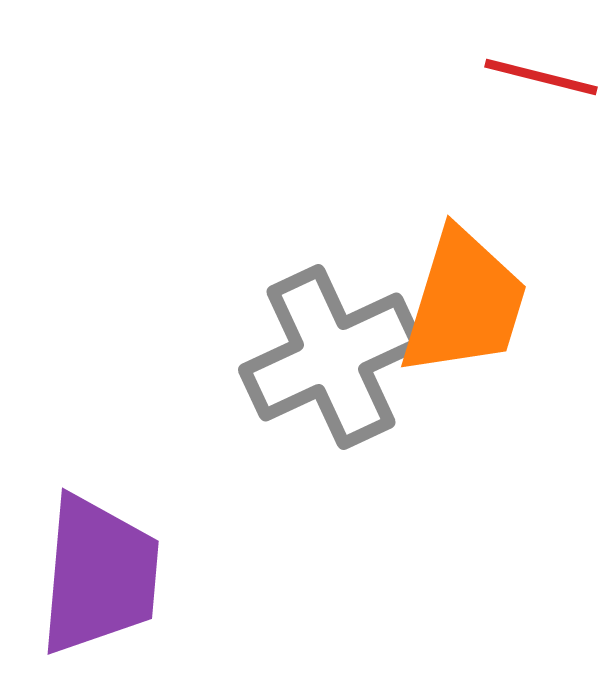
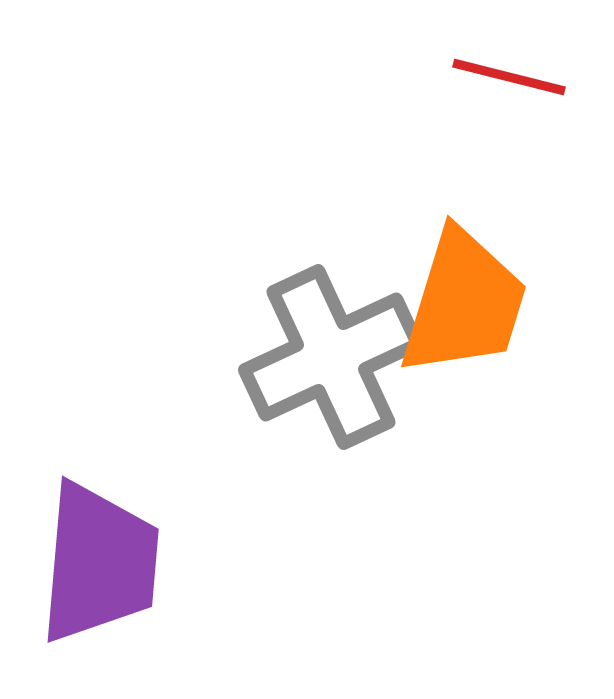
red line: moved 32 px left
purple trapezoid: moved 12 px up
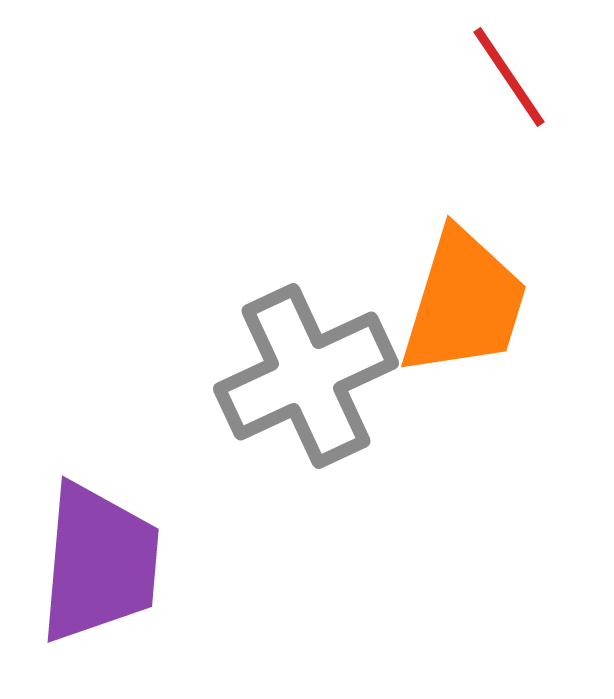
red line: rotated 42 degrees clockwise
gray cross: moved 25 px left, 19 px down
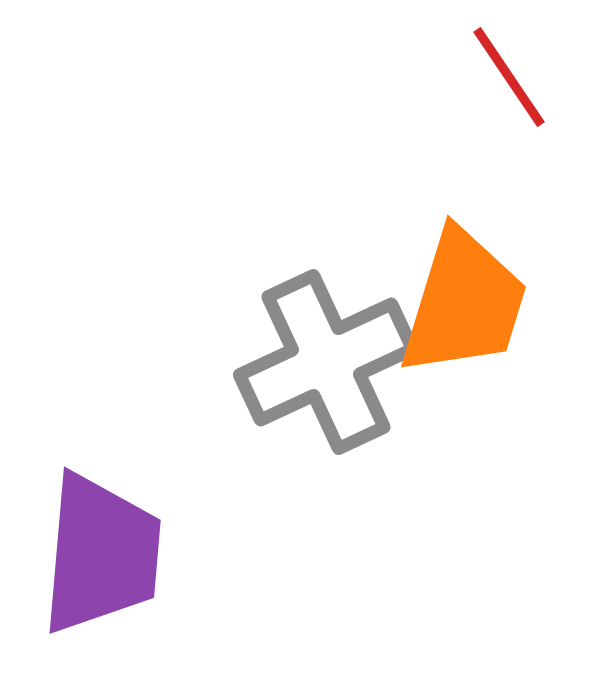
gray cross: moved 20 px right, 14 px up
purple trapezoid: moved 2 px right, 9 px up
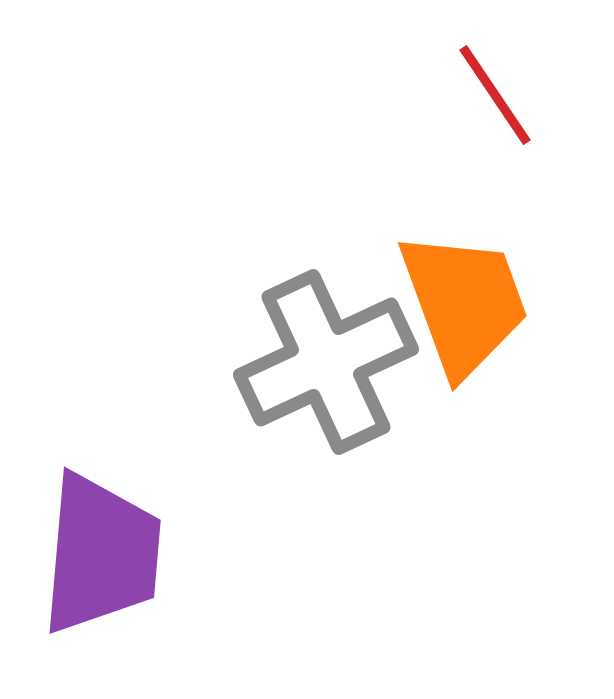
red line: moved 14 px left, 18 px down
orange trapezoid: rotated 37 degrees counterclockwise
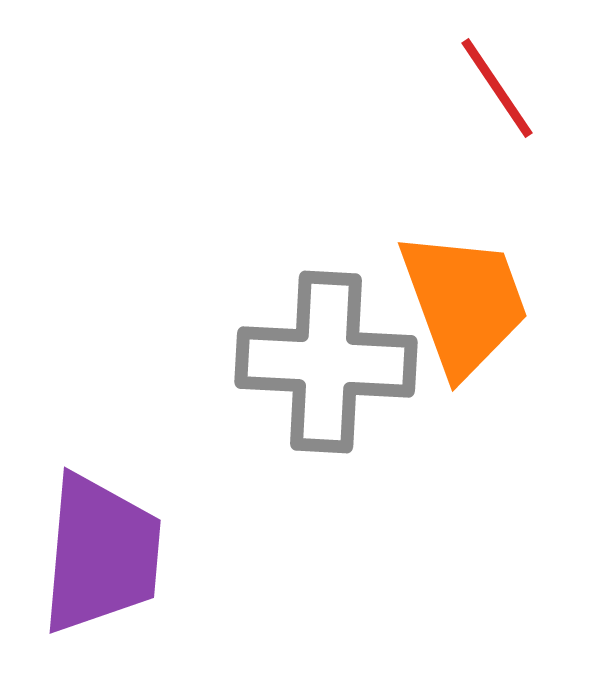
red line: moved 2 px right, 7 px up
gray cross: rotated 28 degrees clockwise
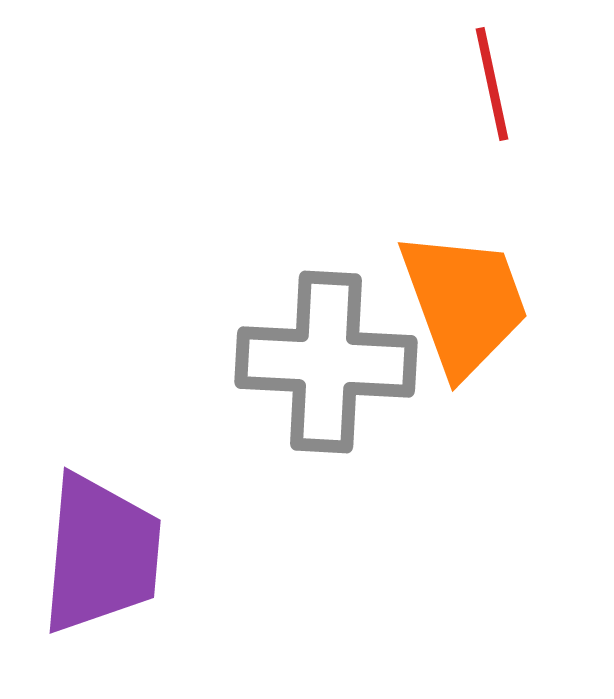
red line: moved 5 px left, 4 px up; rotated 22 degrees clockwise
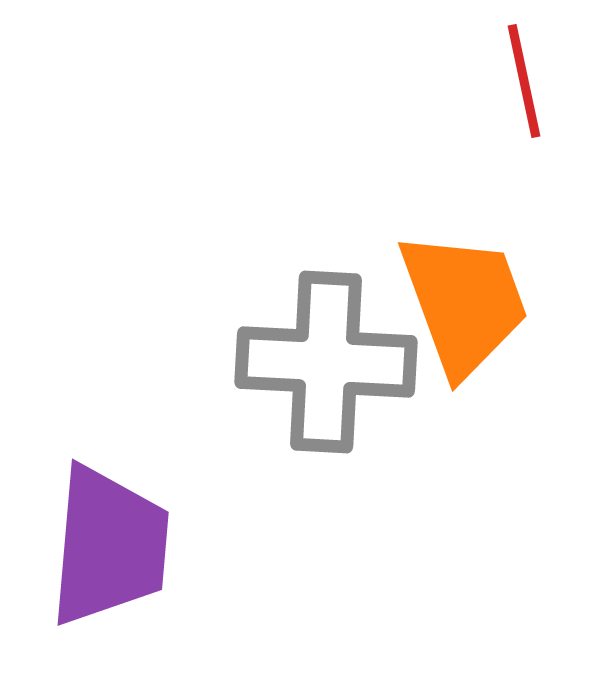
red line: moved 32 px right, 3 px up
purple trapezoid: moved 8 px right, 8 px up
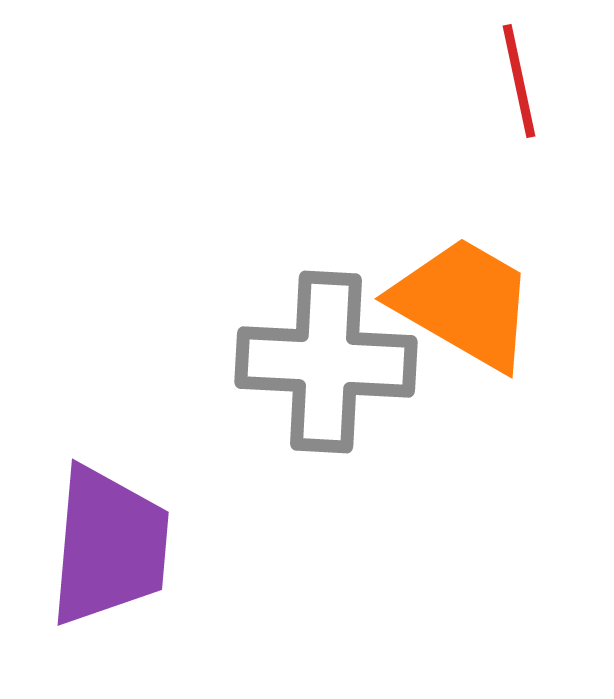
red line: moved 5 px left
orange trapezoid: rotated 40 degrees counterclockwise
